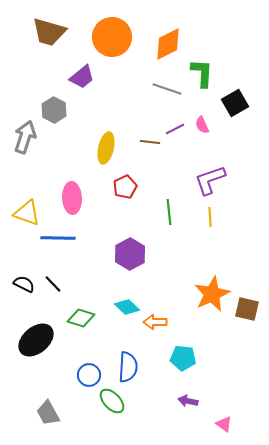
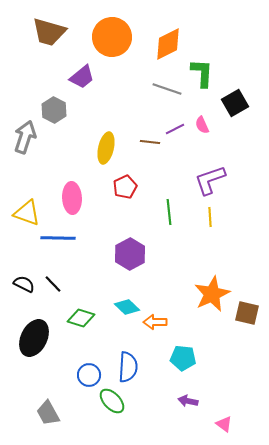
brown square: moved 4 px down
black ellipse: moved 2 px left, 2 px up; rotated 24 degrees counterclockwise
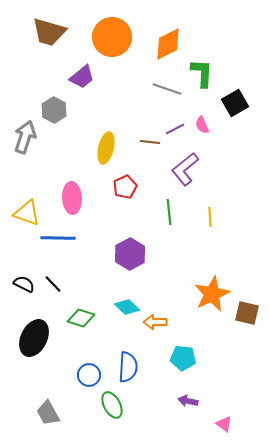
purple L-shape: moved 25 px left, 11 px up; rotated 20 degrees counterclockwise
green ellipse: moved 4 px down; rotated 16 degrees clockwise
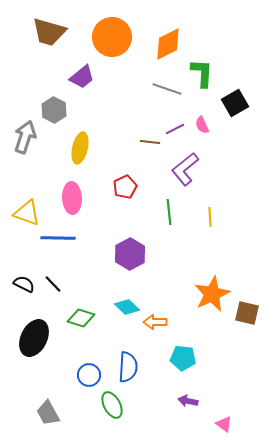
yellow ellipse: moved 26 px left
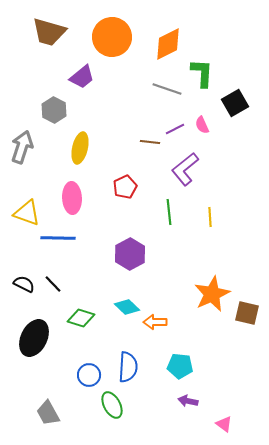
gray arrow: moved 3 px left, 10 px down
cyan pentagon: moved 3 px left, 8 px down
